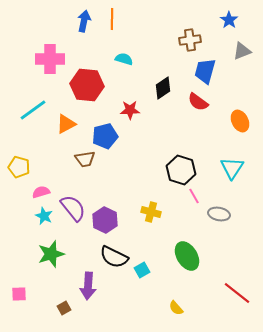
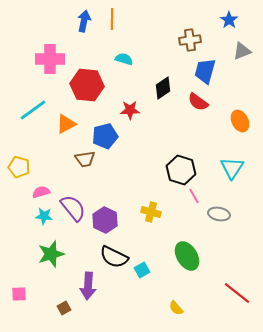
cyan star: rotated 18 degrees counterclockwise
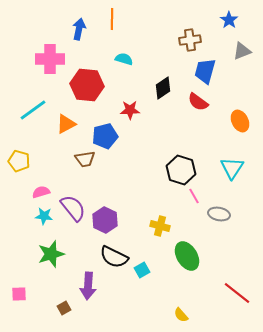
blue arrow: moved 5 px left, 8 px down
yellow pentagon: moved 6 px up
yellow cross: moved 9 px right, 14 px down
yellow semicircle: moved 5 px right, 7 px down
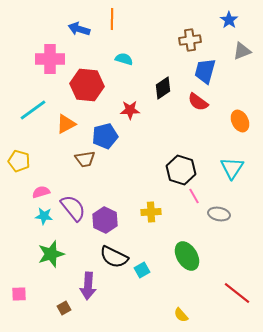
blue arrow: rotated 85 degrees counterclockwise
yellow cross: moved 9 px left, 14 px up; rotated 18 degrees counterclockwise
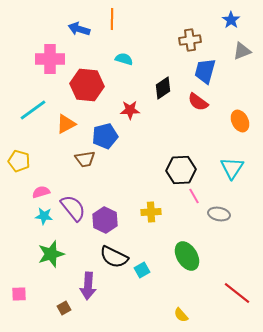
blue star: moved 2 px right
black hexagon: rotated 20 degrees counterclockwise
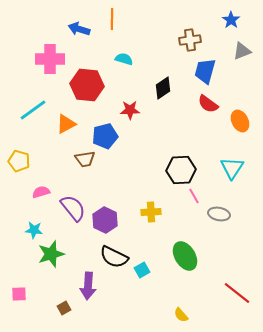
red semicircle: moved 10 px right, 2 px down
cyan star: moved 10 px left, 14 px down
green ellipse: moved 2 px left
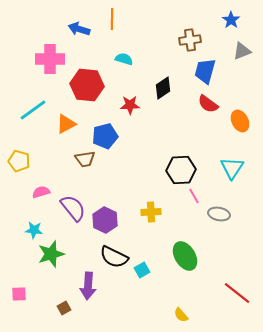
red star: moved 5 px up
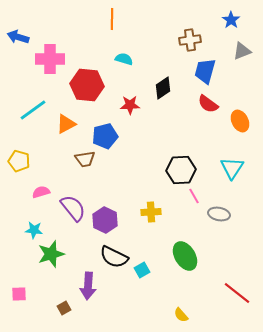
blue arrow: moved 61 px left, 8 px down
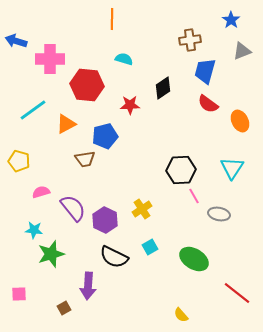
blue arrow: moved 2 px left, 4 px down
yellow cross: moved 9 px left, 3 px up; rotated 30 degrees counterclockwise
green ellipse: moved 9 px right, 3 px down; rotated 28 degrees counterclockwise
cyan square: moved 8 px right, 23 px up
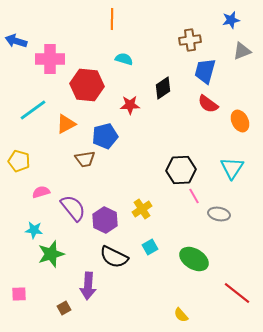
blue star: rotated 24 degrees clockwise
